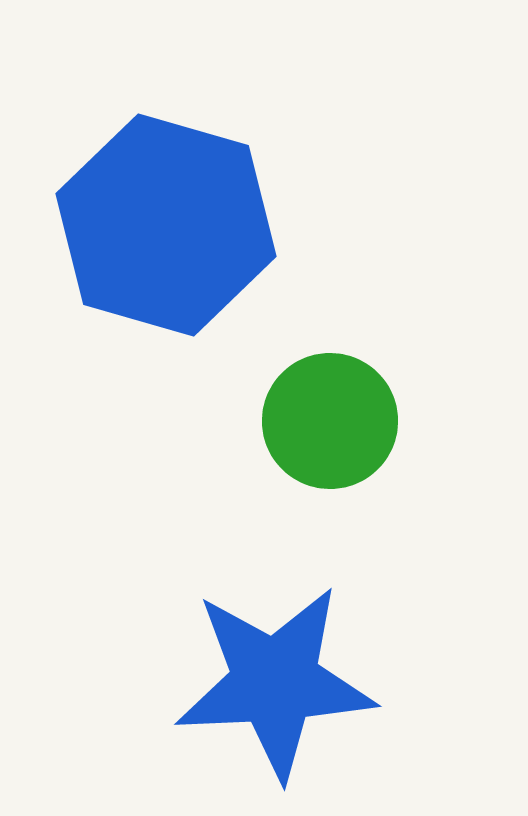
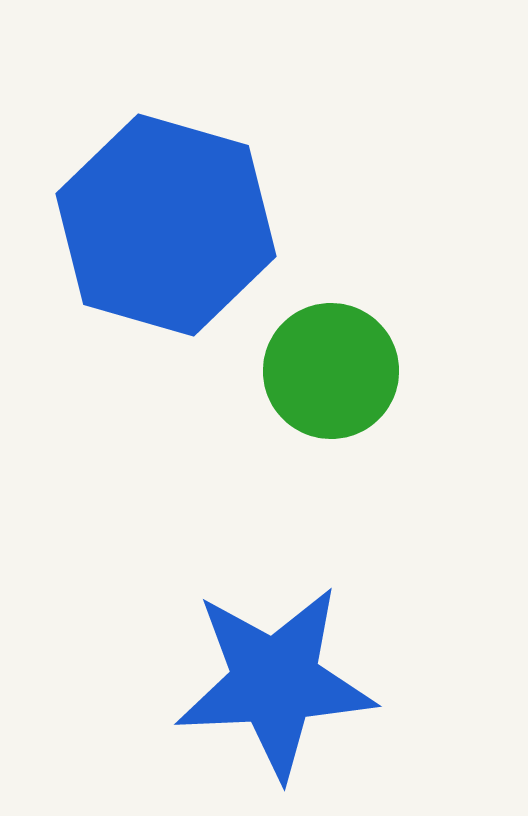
green circle: moved 1 px right, 50 px up
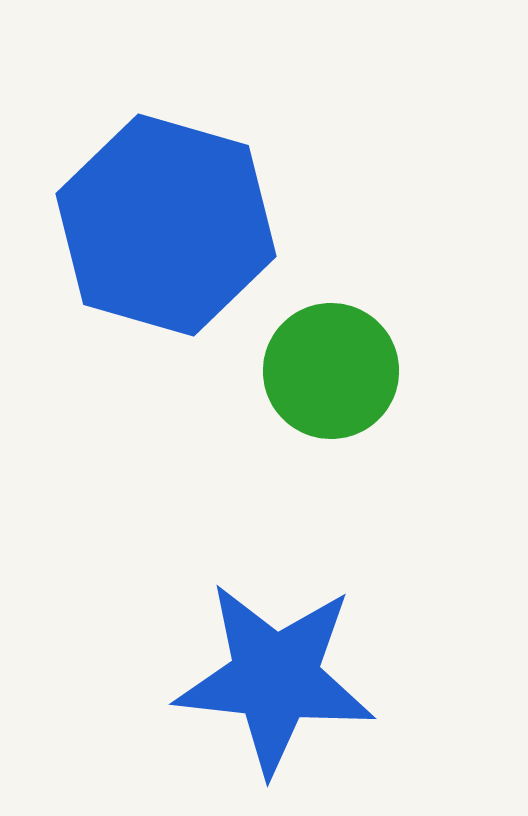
blue star: moved 4 px up; rotated 9 degrees clockwise
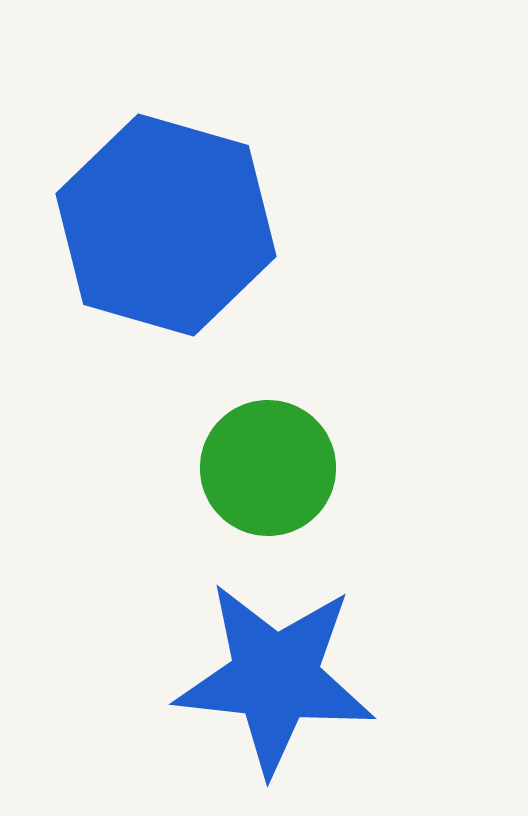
green circle: moved 63 px left, 97 px down
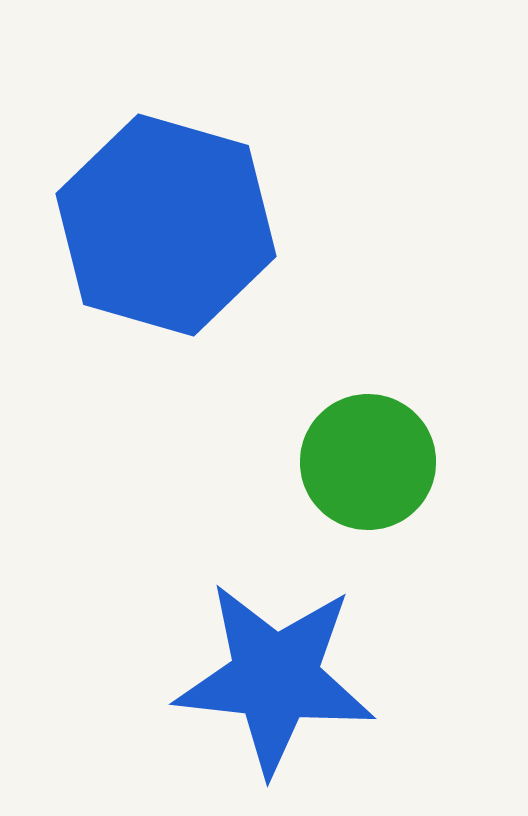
green circle: moved 100 px right, 6 px up
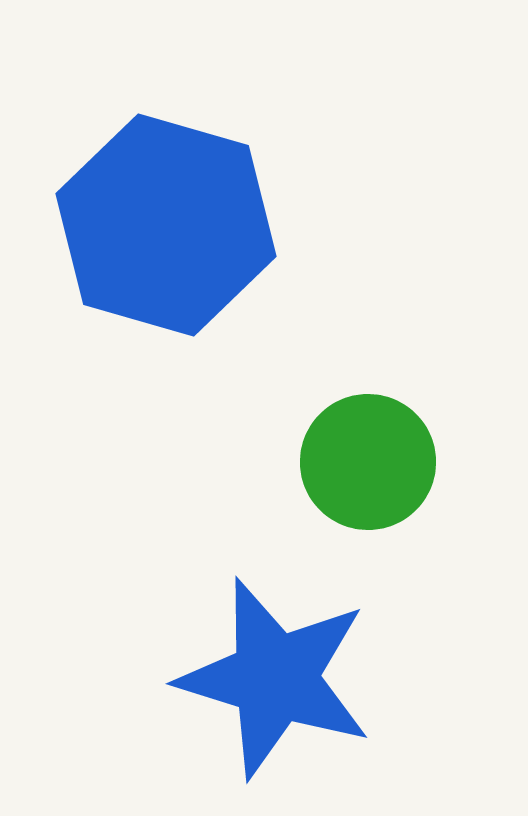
blue star: rotated 11 degrees clockwise
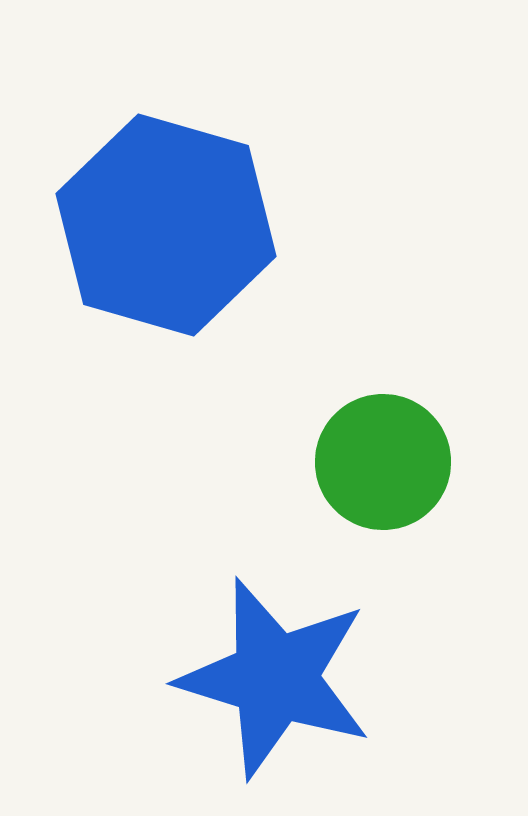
green circle: moved 15 px right
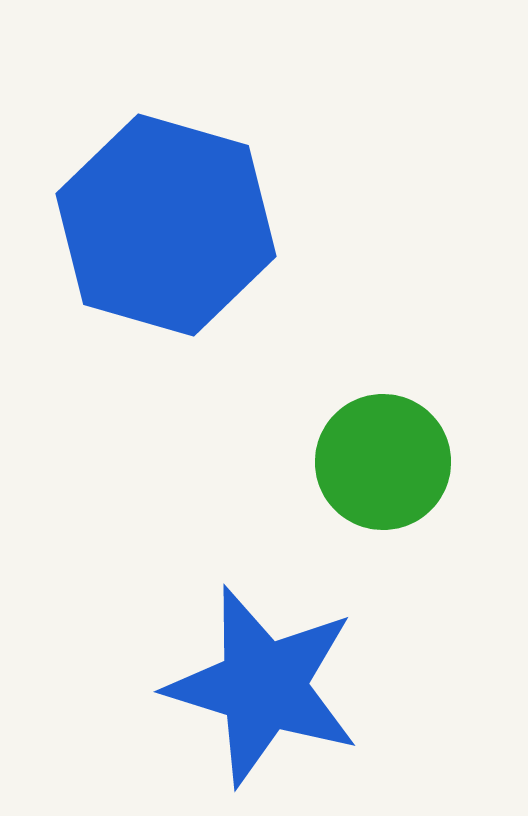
blue star: moved 12 px left, 8 px down
